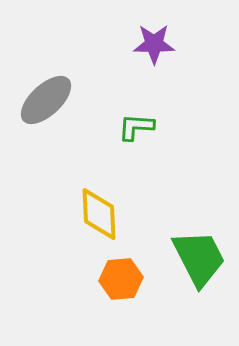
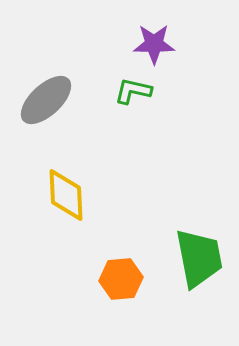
green L-shape: moved 3 px left, 36 px up; rotated 9 degrees clockwise
yellow diamond: moved 33 px left, 19 px up
green trapezoid: rotated 16 degrees clockwise
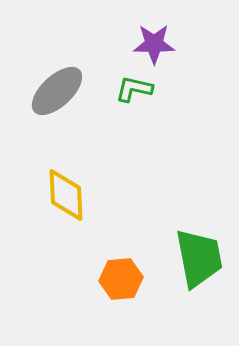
green L-shape: moved 1 px right, 2 px up
gray ellipse: moved 11 px right, 9 px up
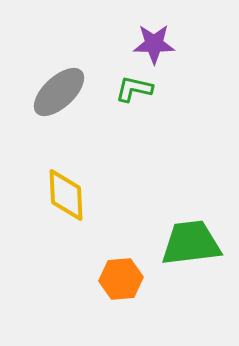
gray ellipse: moved 2 px right, 1 px down
green trapezoid: moved 8 px left, 15 px up; rotated 86 degrees counterclockwise
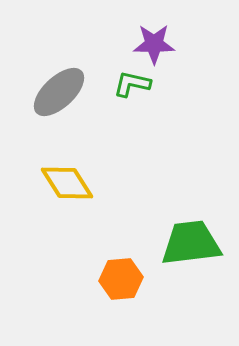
green L-shape: moved 2 px left, 5 px up
yellow diamond: moved 1 px right, 12 px up; rotated 30 degrees counterclockwise
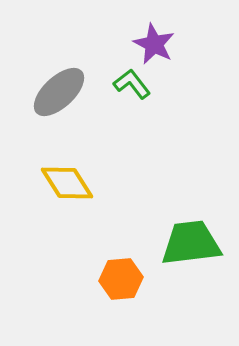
purple star: rotated 27 degrees clockwise
green L-shape: rotated 39 degrees clockwise
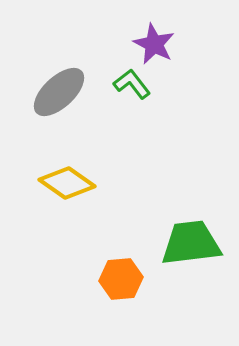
yellow diamond: rotated 22 degrees counterclockwise
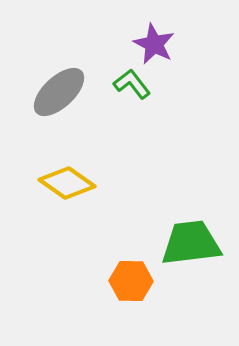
orange hexagon: moved 10 px right, 2 px down; rotated 6 degrees clockwise
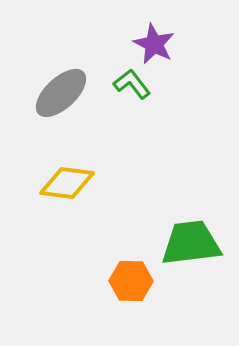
gray ellipse: moved 2 px right, 1 px down
yellow diamond: rotated 28 degrees counterclockwise
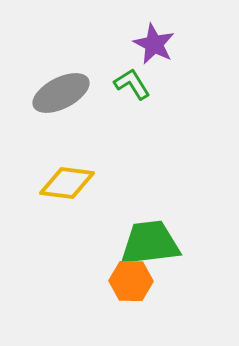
green L-shape: rotated 6 degrees clockwise
gray ellipse: rotated 16 degrees clockwise
green trapezoid: moved 41 px left
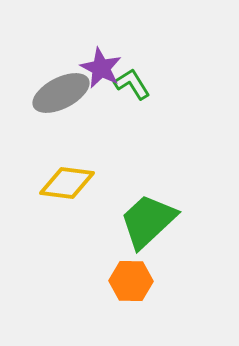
purple star: moved 53 px left, 24 px down
green trapezoid: moved 2 px left, 22 px up; rotated 36 degrees counterclockwise
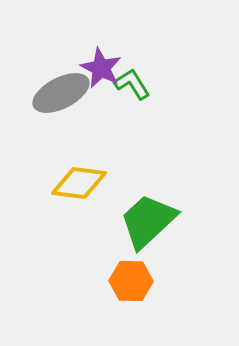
yellow diamond: moved 12 px right
